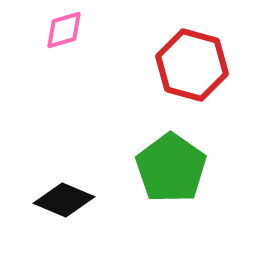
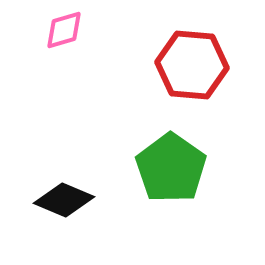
red hexagon: rotated 10 degrees counterclockwise
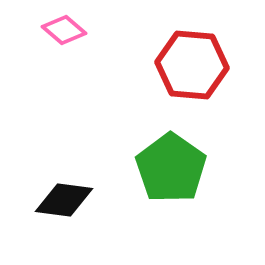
pink diamond: rotated 57 degrees clockwise
black diamond: rotated 16 degrees counterclockwise
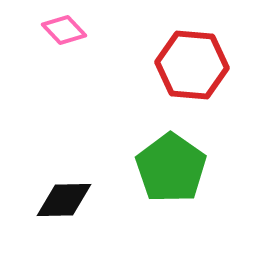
pink diamond: rotated 6 degrees clockwise
black diamond: rotated 8 degrees counterclockwise
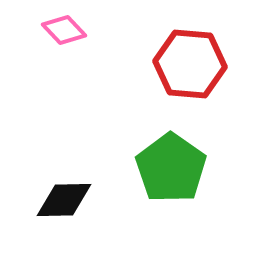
red hexagon: moved 2 px left, 1 px up
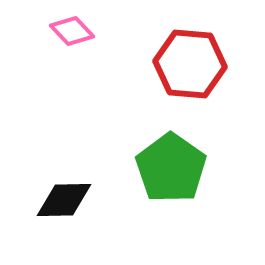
pink diamond: moved 8 px right, 1 px down
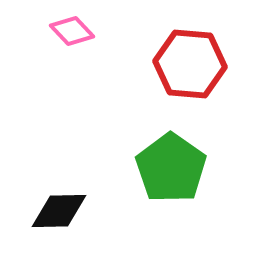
black diamond: moved 5 px left, 11 px down
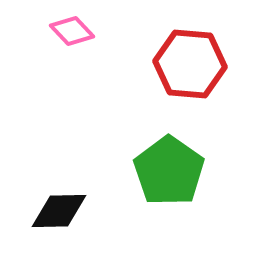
green pentagon: moved 2 px left, 3 px down
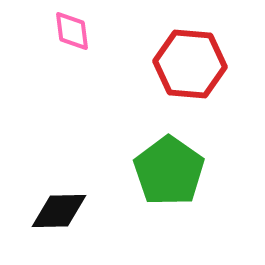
pink diamond: rotated 36 degrees clockwise
